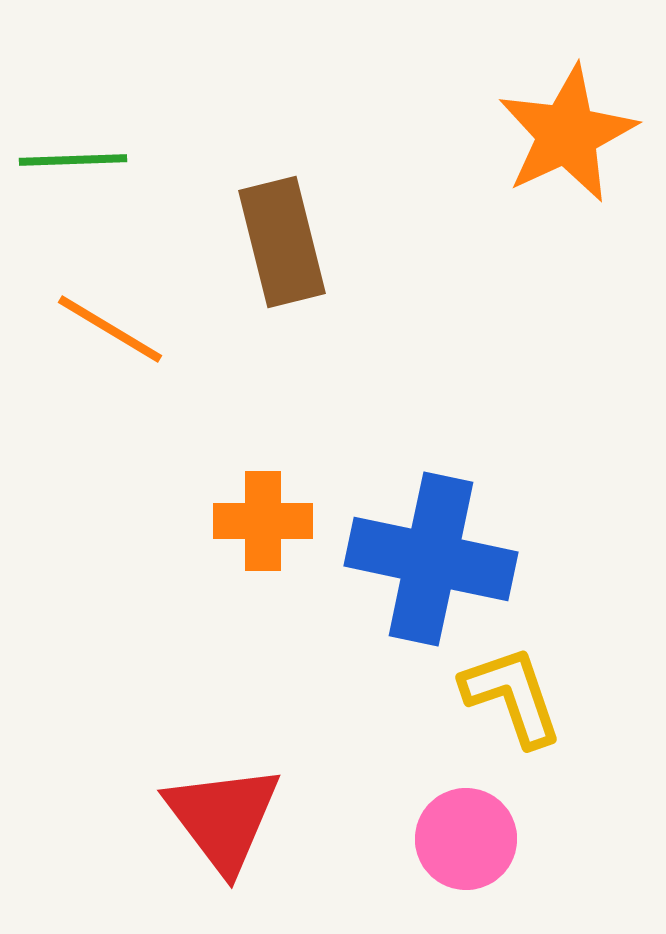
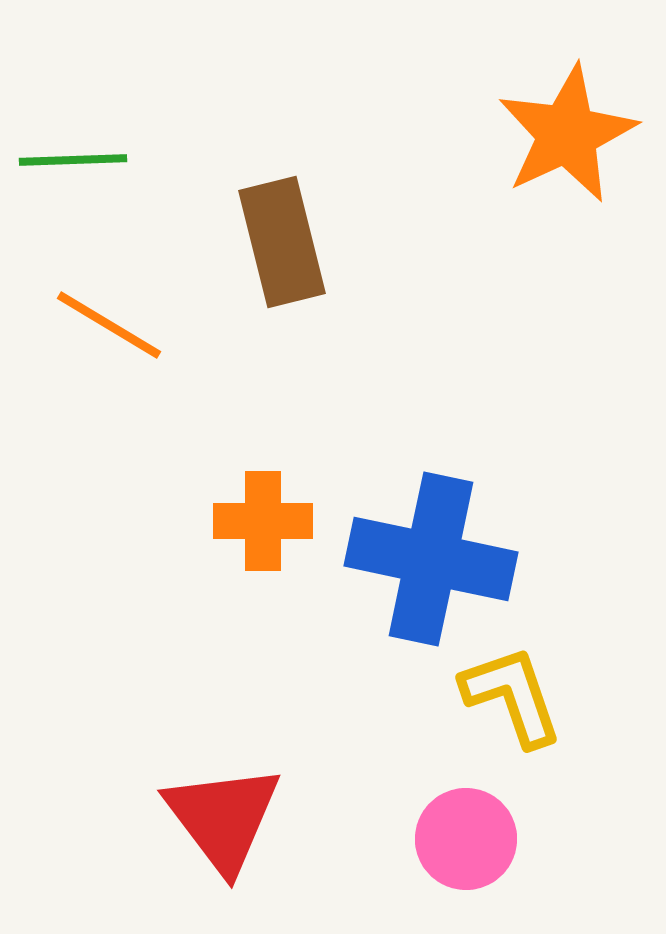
orange line: moved 1 px left, 4 px up
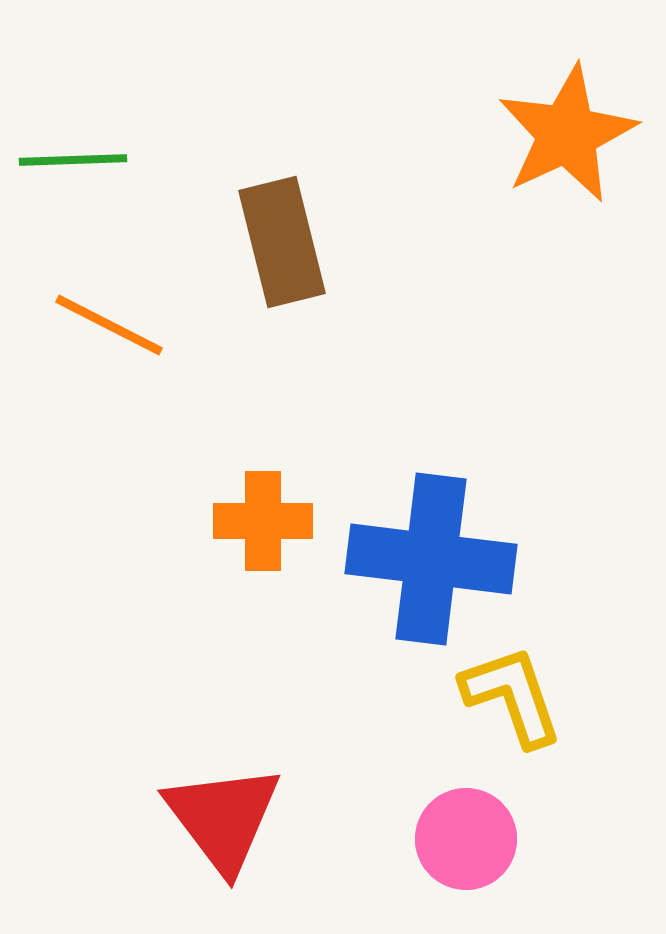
orange line: rotated 4 degrees counterclockwise
blue cross: rotated 5 degrees counterclockwise
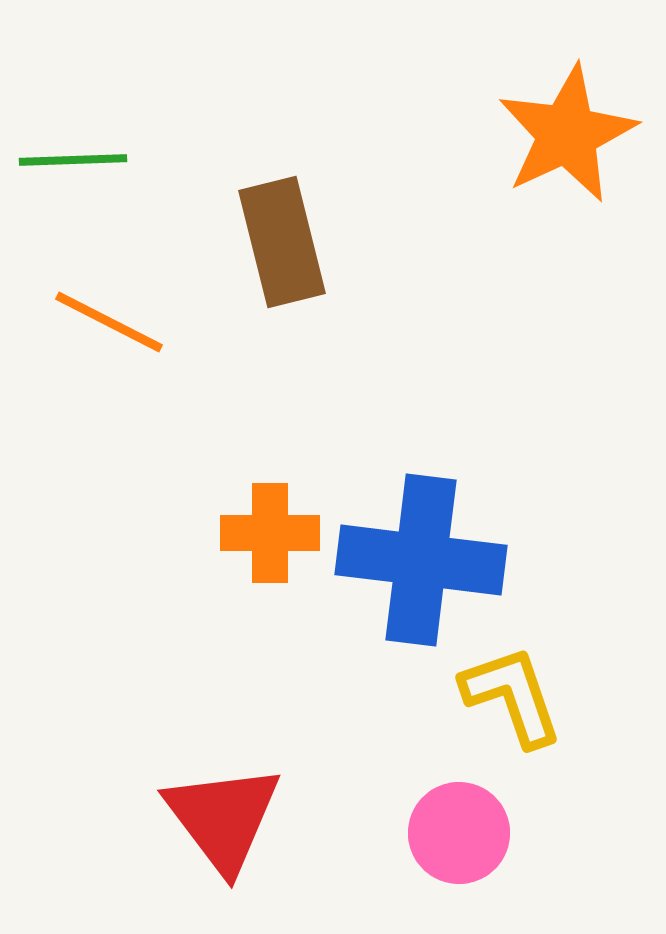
orange line: moved 3 px up
orange cross: moved 7 px right, 12 px down
blue cross: moved 10 px left, 1 px down
pink circle: moved 7 px left, 6 px up
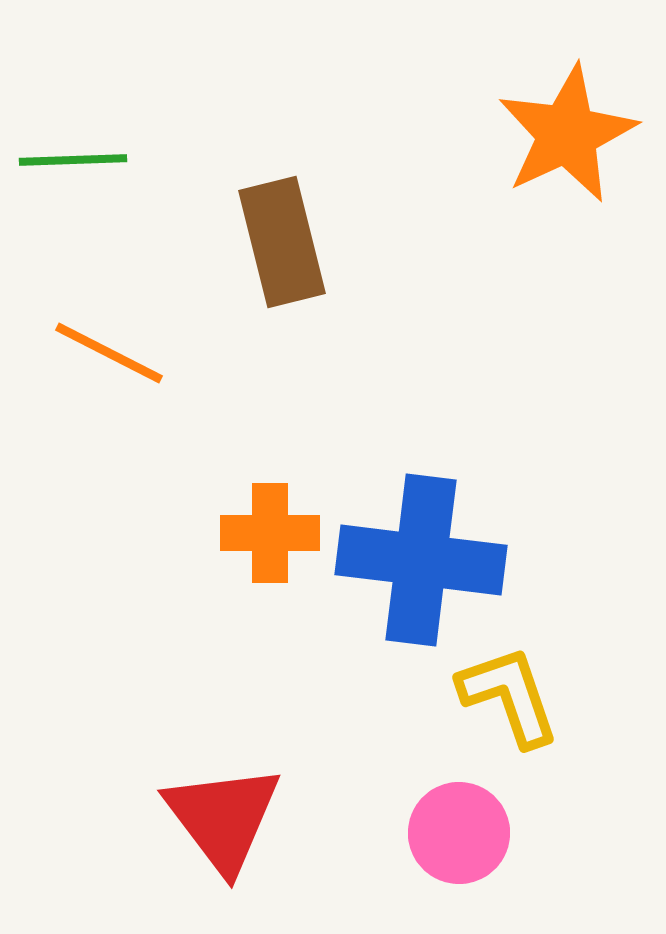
orange line: moved 31 px down
yellow L-shape: moved 3 px left
